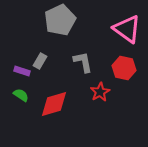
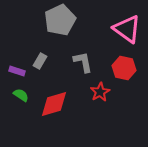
purple rectangle: moved 5 px left
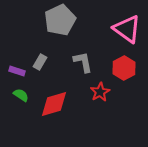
gray rectangle: moved 1 px down
red hexagon: rotated 20 degrees clockwise
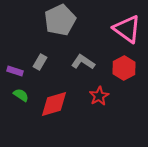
gray L-shape: rotated 45 degrees counterclockwise
purple rectangle: moved 2 px left
red star: moved 1 px left, 4 px down
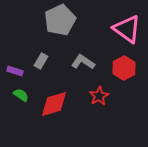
gray rectangle: moved 1 px right, 1 px up
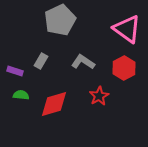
green semicircle: rotated 28 degrees counterclockwise
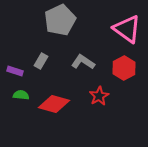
red diamond: rotated 32 degrees clockwise
